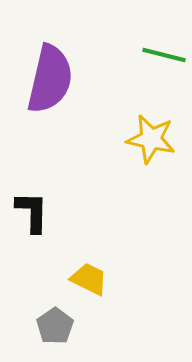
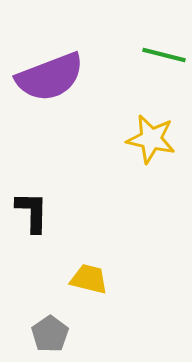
purple semicircle: moved 2 px up; rotated 56 degrees clockwise
yellow trapezoid: rotated 12 degrees counterclockwise
gray pentagon: moved 5 px left, 8 px down
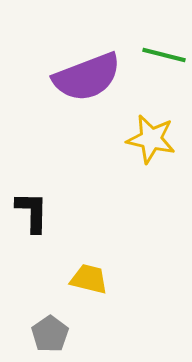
purple semicircle: moved 37 px right
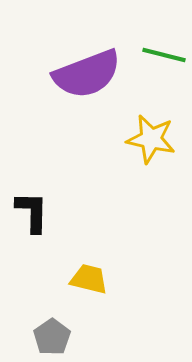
purple semicircle: moved 3 px up
gray pentagon: moved 2 px right, 3 px down
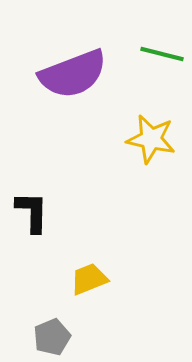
green line: moved 2 px left, 1 px up
purple semicircle: moved 14 px left
yellow trapezoid: rotated 36 degrees counterclockwise
gray pentagon: rotated 12 degrees clockwise
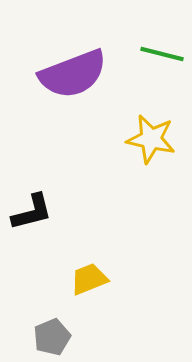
black L-shape: rotated 75 degrees clockwise
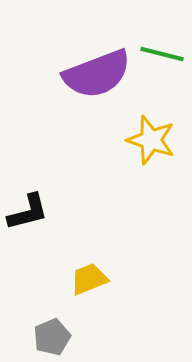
purple semicircle: moved 24 px right
yellow star: moved 1 px down; rotated 6 degrees clockwise
black L-shape: moved 4 px left
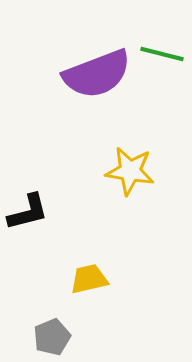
yellow star: moved 21 px left, 31 px down; rotated 9 degrees counterclockwise
yellow trapezoid: rotated 9 degrees clockwise
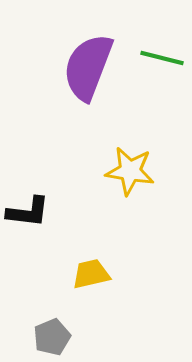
green line: moved 4 px down
purple semicircle: moved 9 px left, 7 px up; rotated 132 degrees clockwise
black L-shape: rotated 21 degrees clockwise
yellow trapezoid: moved 2 px right, 5 px up
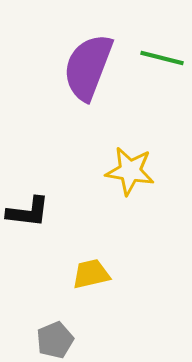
gray pentagon: moved 3 px right, 3 px down
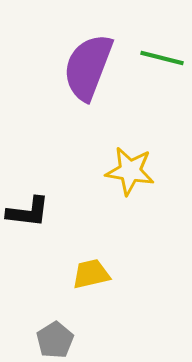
gray pentagon: rotated 9 degrees counterclockwise
